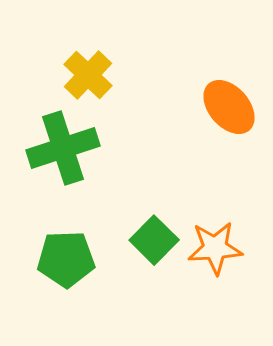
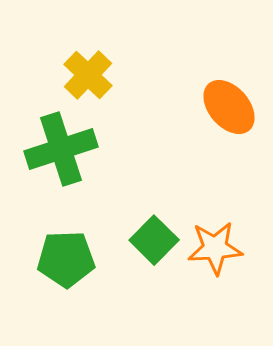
green cross: moved 2 px left, 1 px down
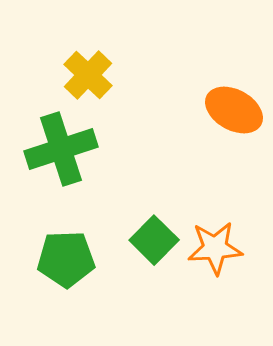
orange ellipse: moved 5 px right, 3 px down; rotated 20 degrees counterclockwise
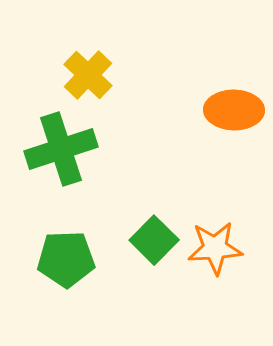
orange ellipse: rotated 28 degrees counterclockwise
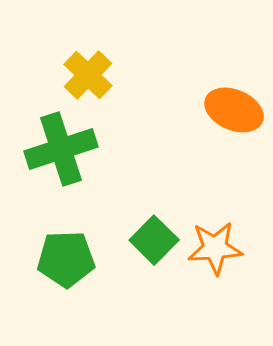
orange ellipse: rotated 22 degrees clockwise
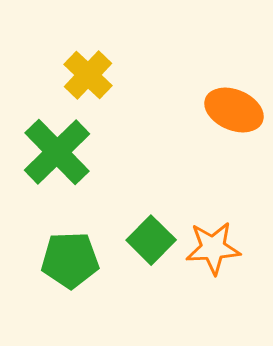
green cross: moved 4 px left, 3 px down; rotated 26 degrees counterclockwise
green square: moved 3 px left
orange star: moved 2 px left
green pentagon: moved 4 px right, 1 px down
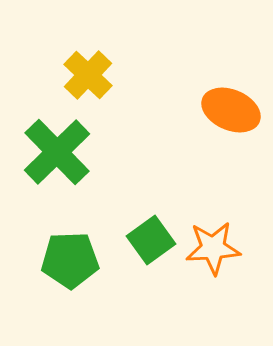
orange ellipse: moved 3 px left
green square: rotated 9 degrees clockwise
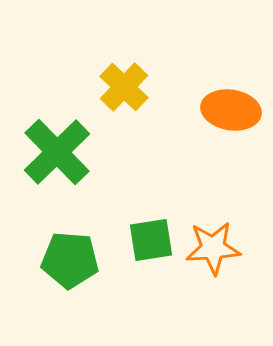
yellow cross: moved 36 px right, 12 px down
orange ellipse: rotated 14 degrees counterclockwise
green square: rotated 27 degrees clockwise
green pentagon: rotated 6 degrees clockwise
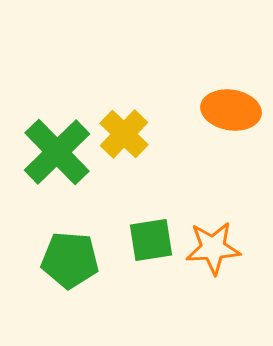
yellow cross: moved 47 px down
